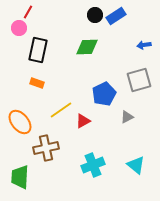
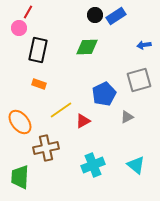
orange rectangle: moved 2 px right, 1 px down
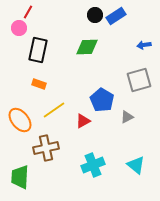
blue pentagon: moved 2 px left, 6 px down; rotated 15 degrees counterclockwise
yellow line: moved 7 px left
orange ellipse: moved 2 px up
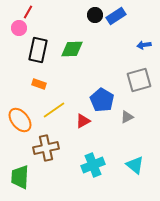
green diamond: moved 15 px left, 2 px down
cyan triangle: moved 1 px left
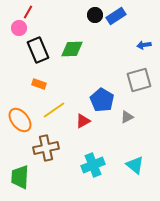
black rectangle: rotated 35 degrees counterclockwise
